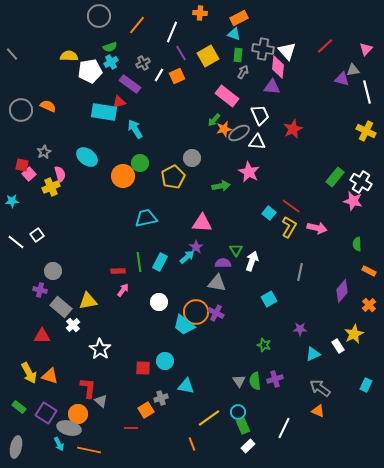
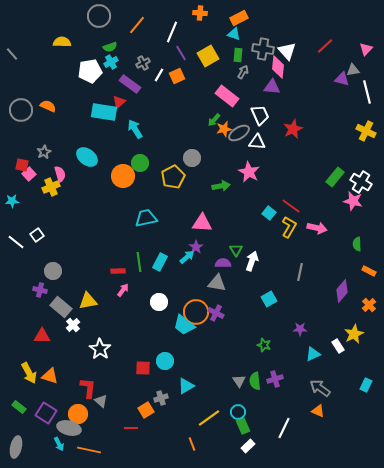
yellow semicircle at (69, 56): moved 7 px left, 14 px up
red triangle at (119, 102): rotated 24 degrees counterclockwise
cyan triangle at (186, 386): rotated 42 degrees counterclockwise
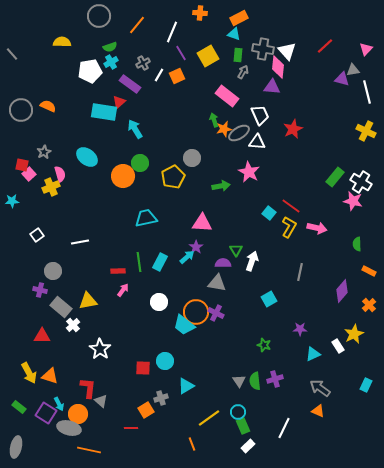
green arrow at (214, 120): rotated 120 degrees clockwise
white line at (16, 242): moved 64 px right; rotated 48 degrees counterclockwise
cyan arrow at (59, 444): moved 40 px up
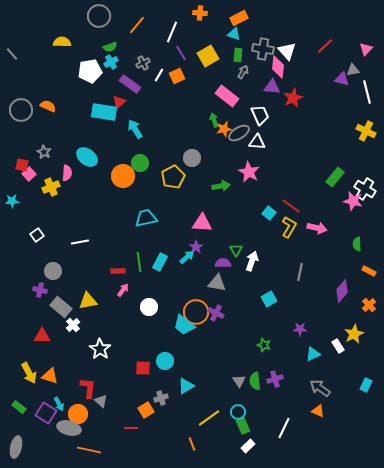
red star at (293, 129): moved 31 px up
gray star at (44, 152): rotated 16 degrees counterclockwise
pink semicircle at (60, 174): moved 7 px right, 1 px up; rotated 21 degrees clockwise
white cross at (361, 182): moved 4 px right, 7 px down
white circle at (159, 302): moved 10 px left, 5 px down
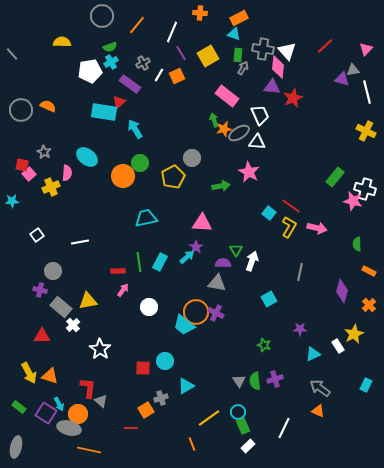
gray circle at (99, 16): moved 3 px right
gray arrow at (243, 72): moved 4 px up
white cross at (365, 189): rotated 15 degrees counterclockwise
purple diamond at (342, 291): rotated 25 degrees counterclockwise
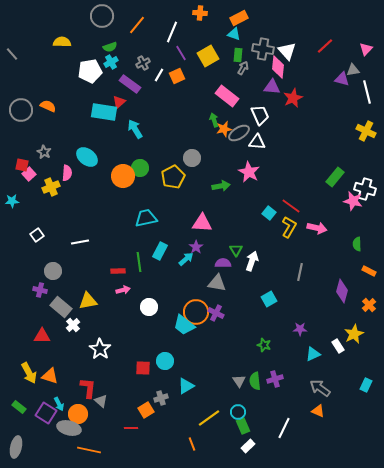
green circle at (140, 163): moved 5 px down
cyan arrow at (187, 257): moved 1 px left, 2 px down
cyan rectangle at (160, 262): moved 11 px up
pink arrow at (123, 290): rotated 40 degrees clockwise
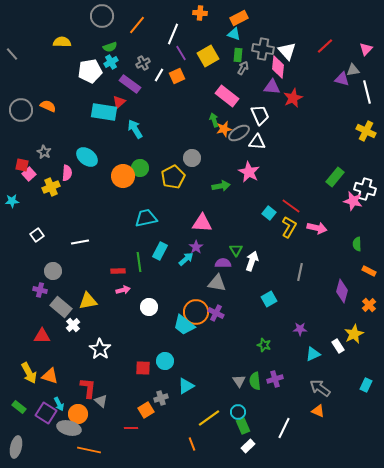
white line at (172, 32): moved 1 px right, 2 px down
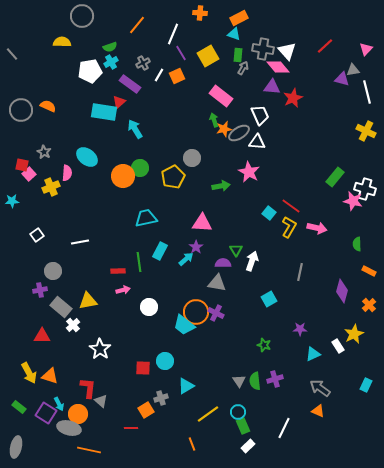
gray circle at (102, 16): moved 20 px left
pink diamond at (278, 67): rotated 45 degrees counterclockwise
pink rectangle at (227, 96): moved 6 px left
purple cross at (40, 290): rotated 24 degrees counterclockwise
yellow line at (209, 418): moved 1 px left, 4 px up
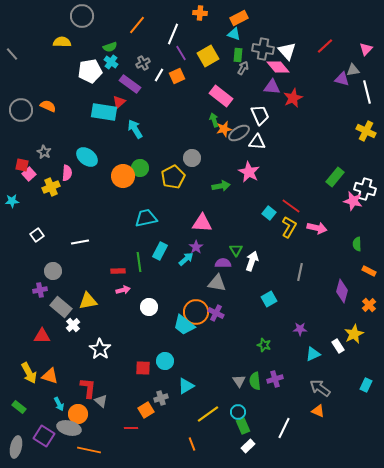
cyan cross at (111, 62): rotated 24 degrees counterclockwise
purple square at (46, 413): moved 2 px left, 23 px down
